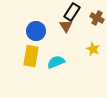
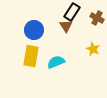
blue circle: moved 2 px left, 1 px up
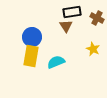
black rectangle: rotated 48 degrees clockwise
blue circle: moved 2 px left, 7 px down
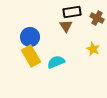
blue circle: moved 2 px left
yellow rectangle: rotated 40 degrees counterclockwise
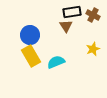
brown cross: moved 4 px left, 3 px up
blue circle: moved 2 px up
yellow star: rotated 24 degrees clockwise
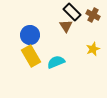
black rectangle: rotated 54 degrees clockwise
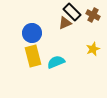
brown triangle: moved 1 px left, 3 px up; rotated 40 degrees clockwise
blue circle: moved 2 px right, 2 px up
yellow rectangle: moved 2 px right; rotated 15 degrees clockwise
